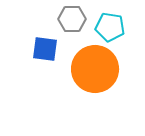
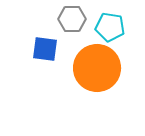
orange circle: moved 2 px right, 1 px up
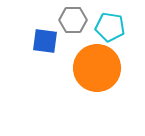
gray hexagon: moved 1 px right, 1 px down
blue square: moved 8 px up
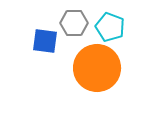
gray hexagon: moved 1 px right, 3 px down
cyan pentagon: rotated 12 degrees clockwise
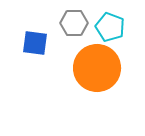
blue square: moved 10 px left, 2 px down
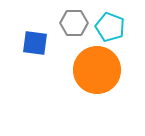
orange circle: moved 2 px down
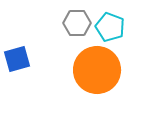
gray hexagon: moved 3 px right
blue square: moved 18 px left, 16 px down; rotated 24 degrees counterclockwise
